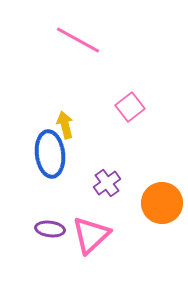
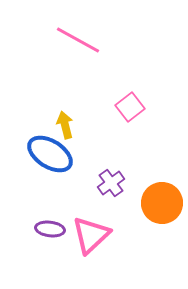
blue ellipse: rotated 51 degrees counterclockwise
purple cross: moved 4 px right
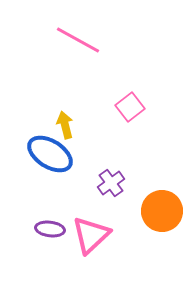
orange circle: moved 8 px down
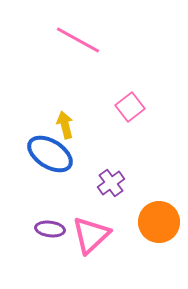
orange circle: moved 3 px left, 11 px down
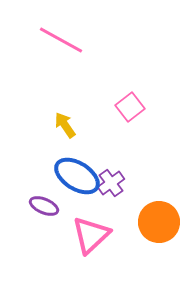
pink line: moved 17 px left
yellow arrow: rotated 20 degrees counterclockwise
blue ellipse: moved 27 px right, 22 px down
purple ellipse: moved 6 px left, 23 px up; rotated 16 degrees clockwise
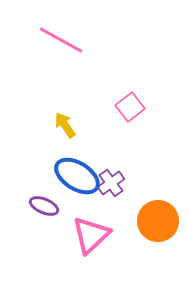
orange circle: moved 1 px left, 1 px up
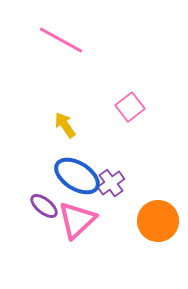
purple ellipse: rotated 16 degrees clockwise
pink triangle: moved 14 px left, 15 px up
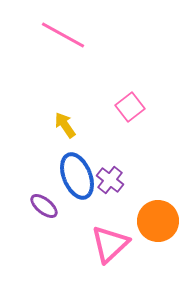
pink line: moved 2 px right, 5 px up
blue ellipse: rotated 36 degrees clockwise
purple cross: moved 1 px left, 3 px up; rotated 16 degrees counterclockwise
pink triangle: moved 33 px right, 24 px down
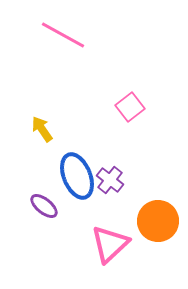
yellow arrow: moved 23 px left, 4 px down
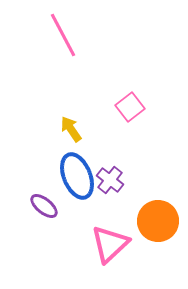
pink line: rotated 33 degrees clockwise
yellow arrow: moved 29 px right
